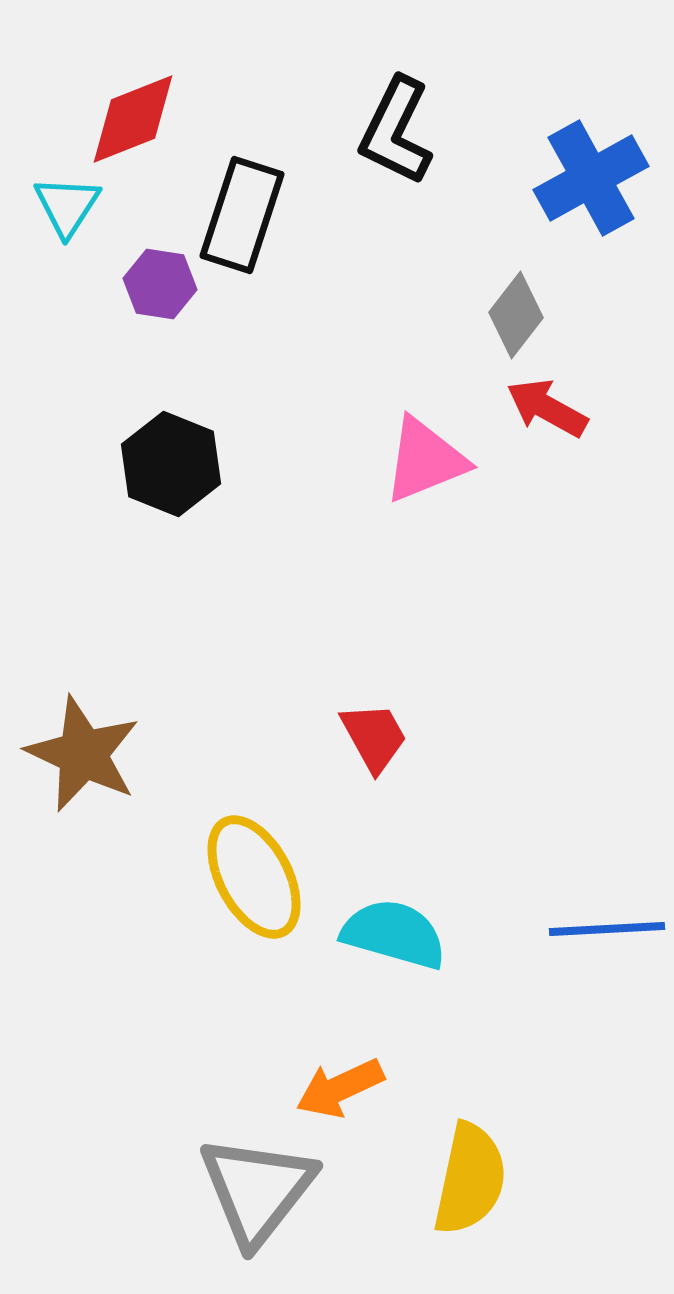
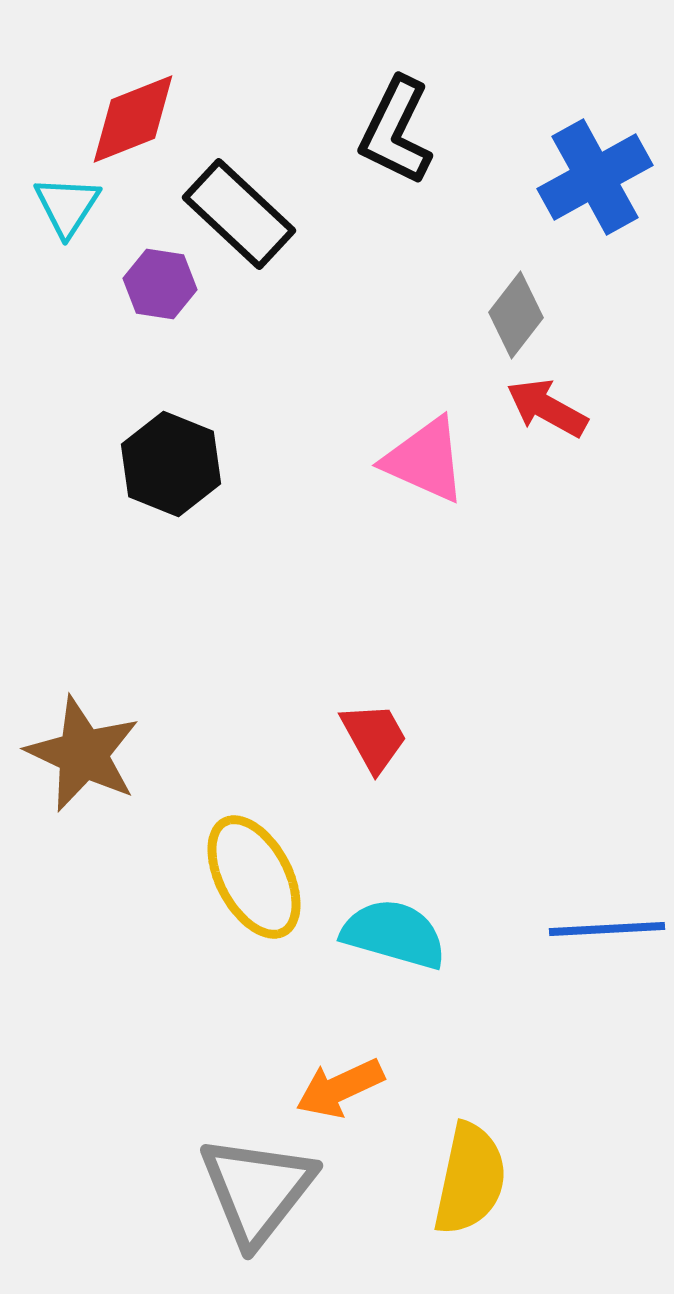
blue cross: moved 4 px right, 1 px up
black rectangle: moved 3 px left, 1 px up; rotated 65 degrees counterclockwise
pink triangle: rotated 46 degrees clockwise
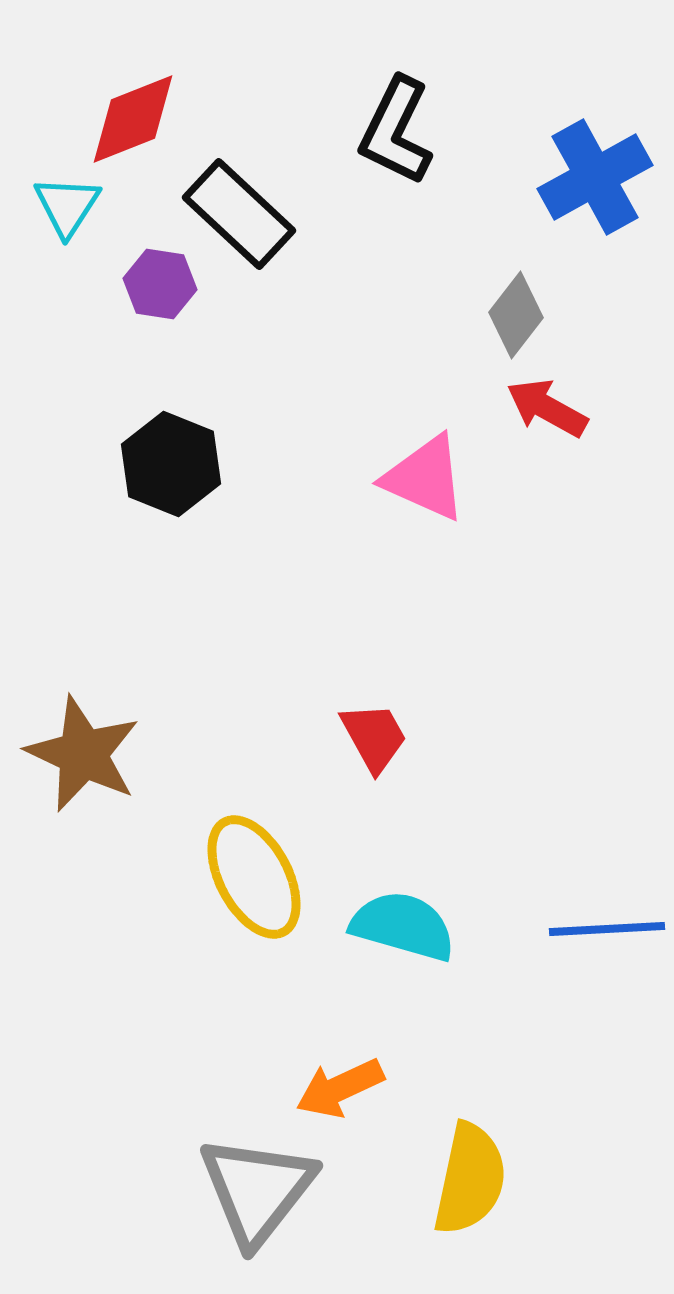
pink triangle: moved 18 px down
cyan semicircle: moved 9 px right, 8 px up
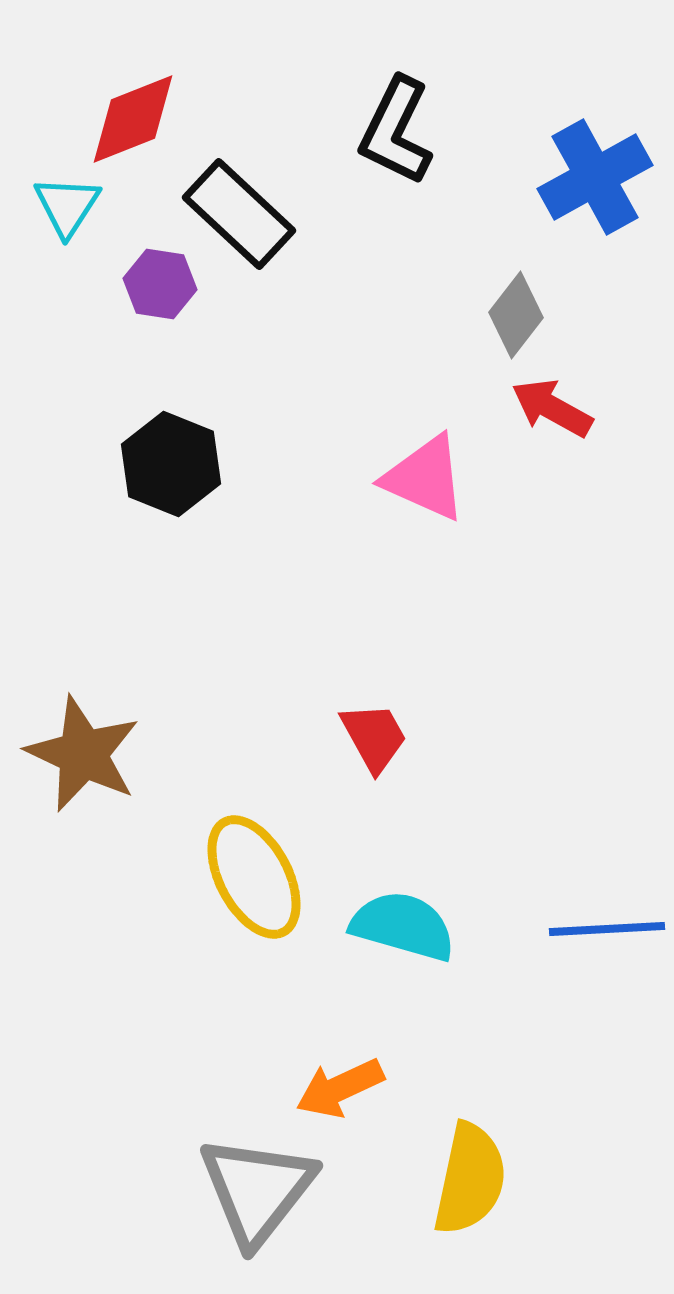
red arrow: moved 5 px right
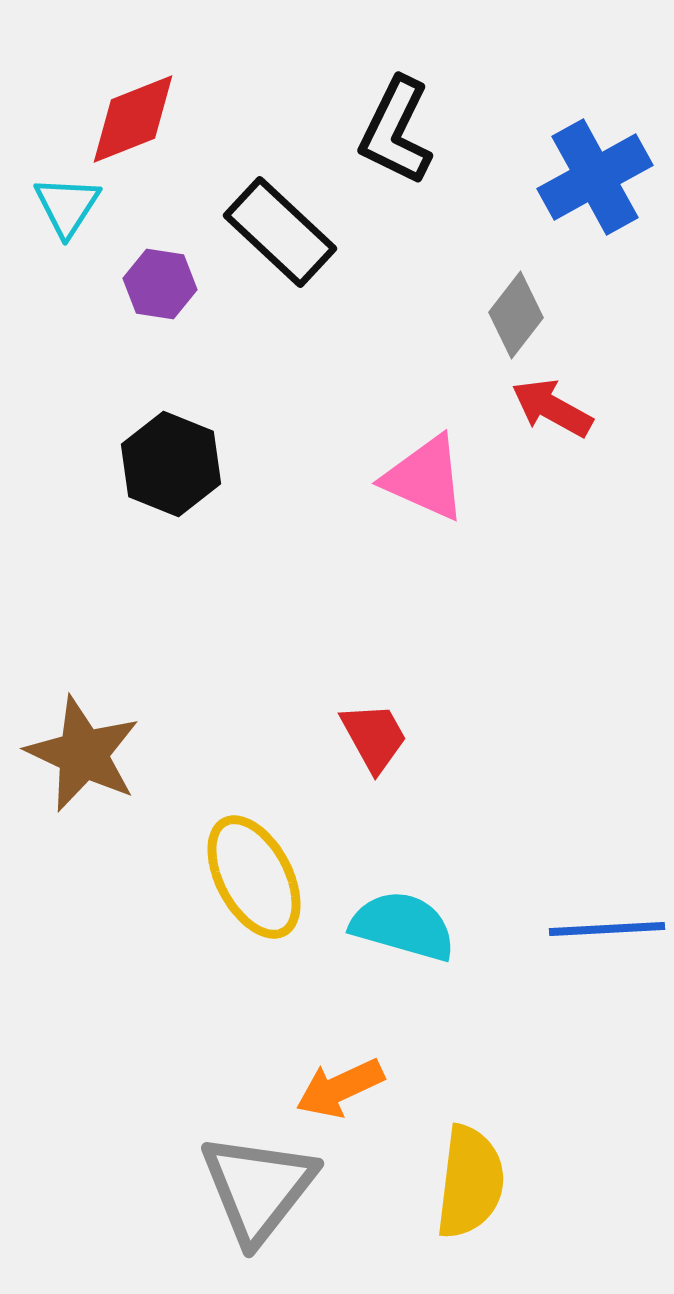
black rectangle: moved 41 px right, 18 px down
yellow semicircle: moved 3 px down; rotated 5 degrees counterclockwise
gray triangle: moved 1 px right, 2 px up
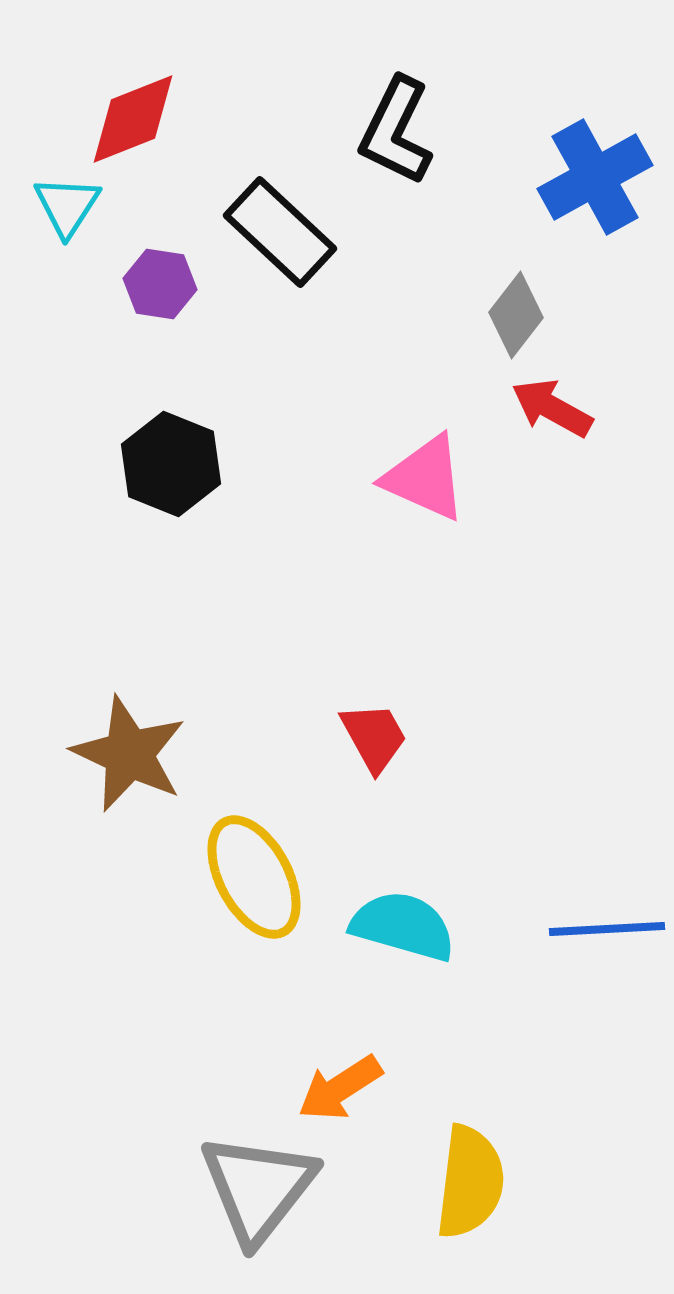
brown star: moved 46 px right
orange arrow: rotated 8 degrees counterclockwise
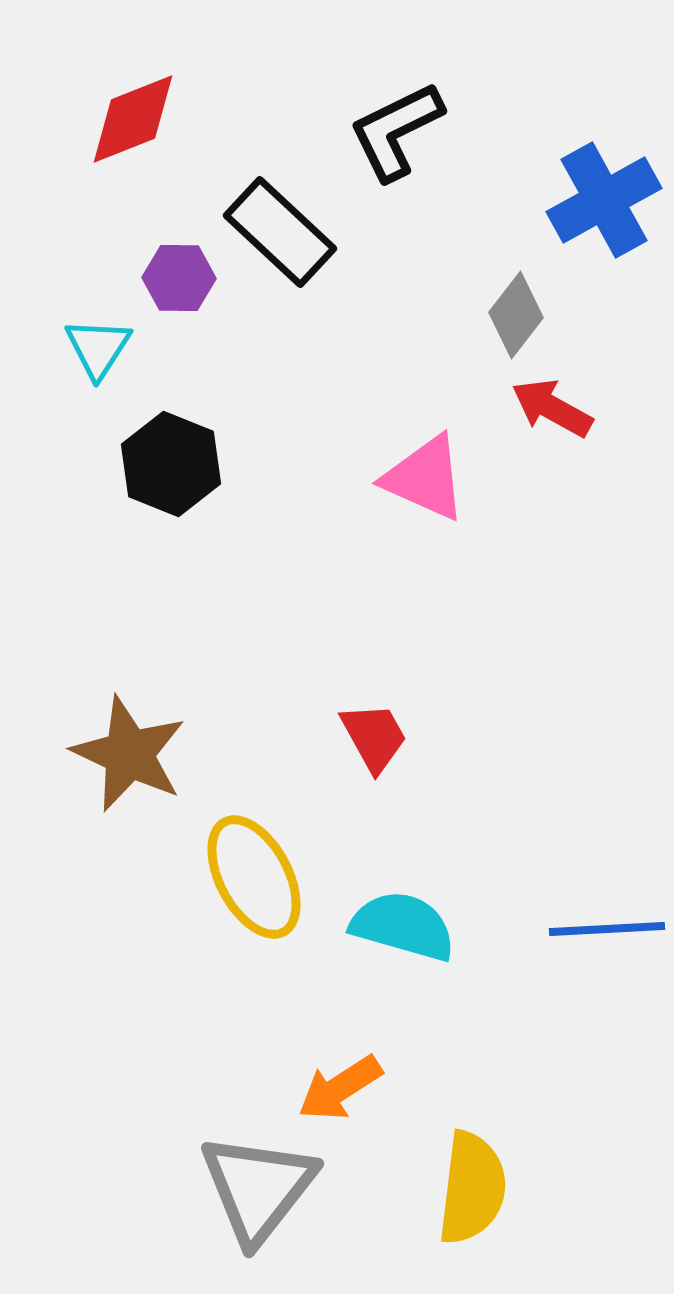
black L-shape: rotated 38 degrees clockwise
blue cross: moved 9 px right, 23 px down
cyan triangle: moved 31 px right, 142 px down
purple hexagon: moved 19 px right, 6 px up; rotated 8 degrees counterclockwise
yellow semicircle: moved 2 px right, 6 px down
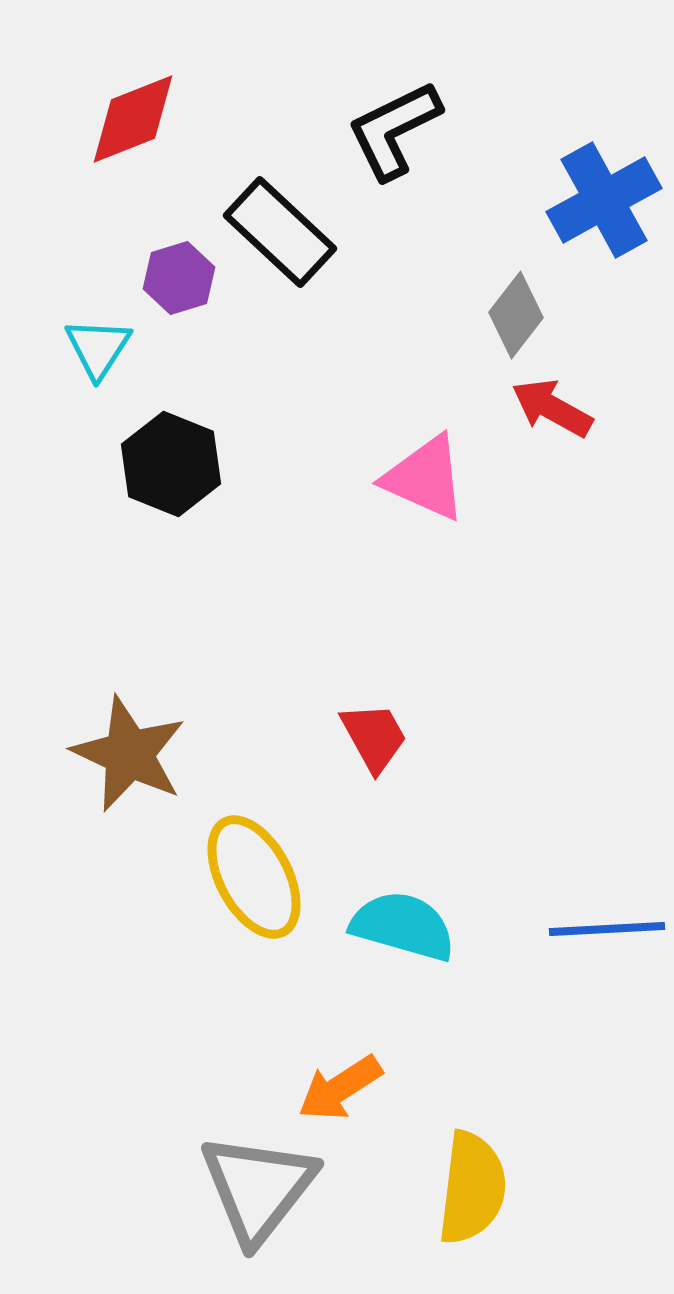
black L-shape: moved 2 px left, 1 px up
purple hexagon: rotated 18 degrees counterclockwise
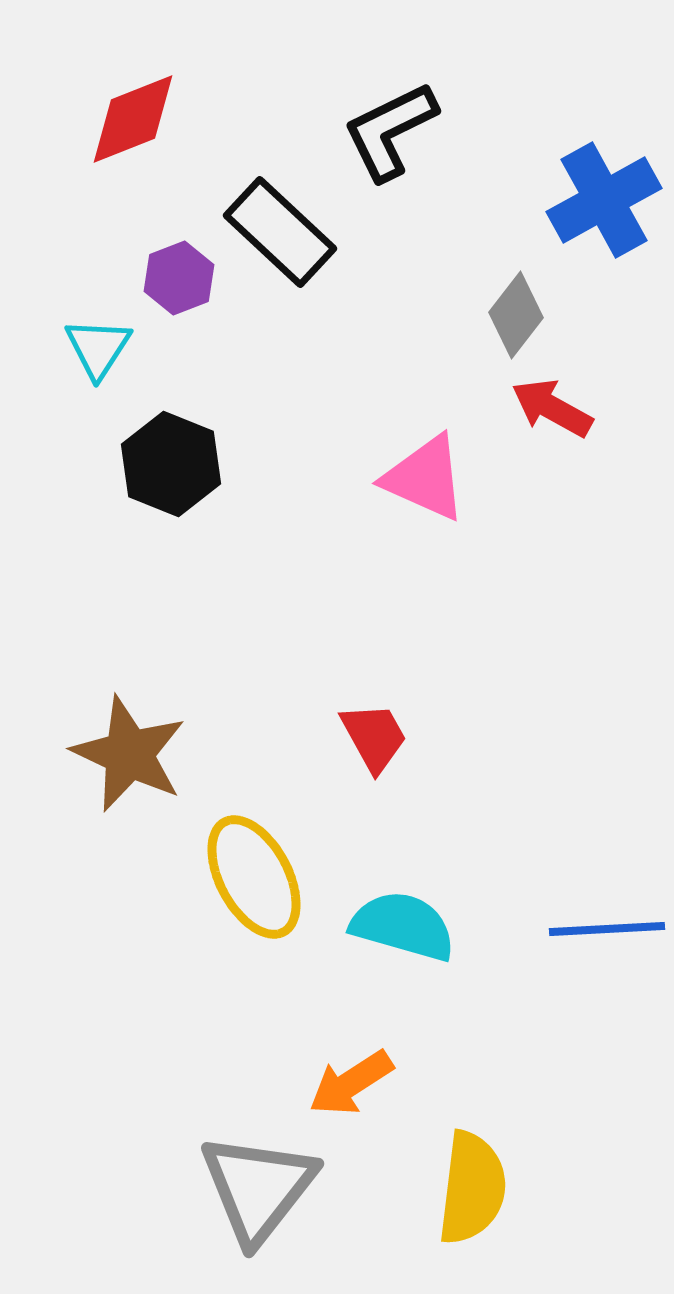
black L-shape: moved 4 px left, 1 px down
purple hexagon: rotated 4 degrees counterclockwise
orange arrow: moved 11 px right, 5 px up
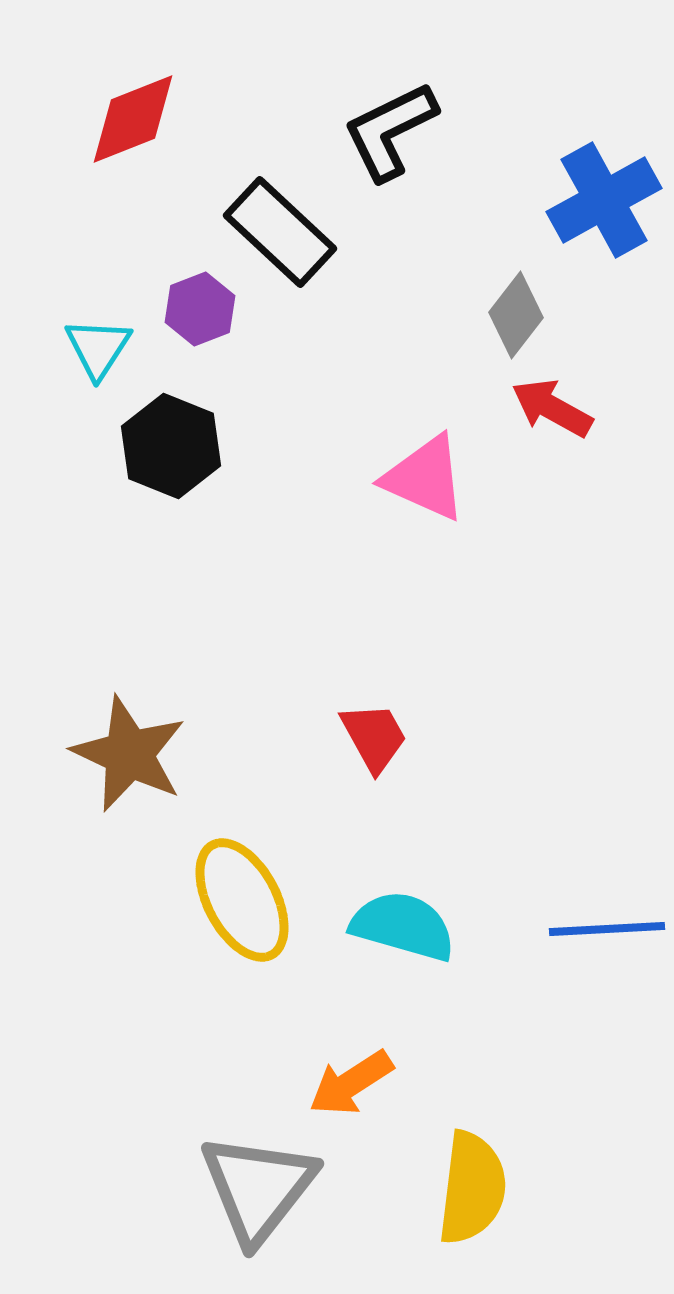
purple hexagon: moved 21 px right, 31 px down
black hexagon: moved 18 px up
yellow ellipse: moved 12 px left, 23 px down
